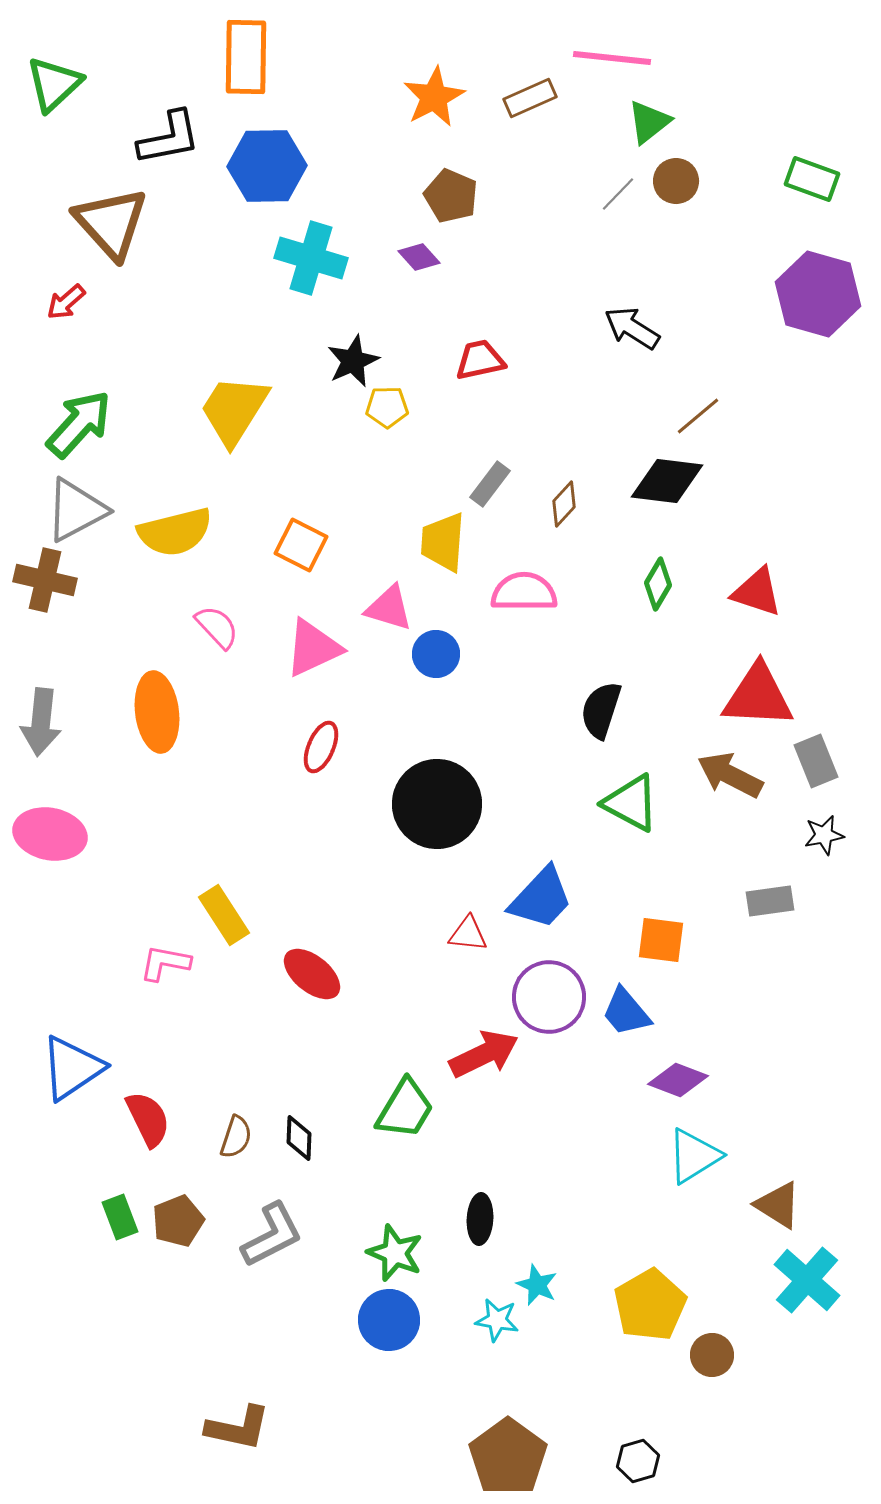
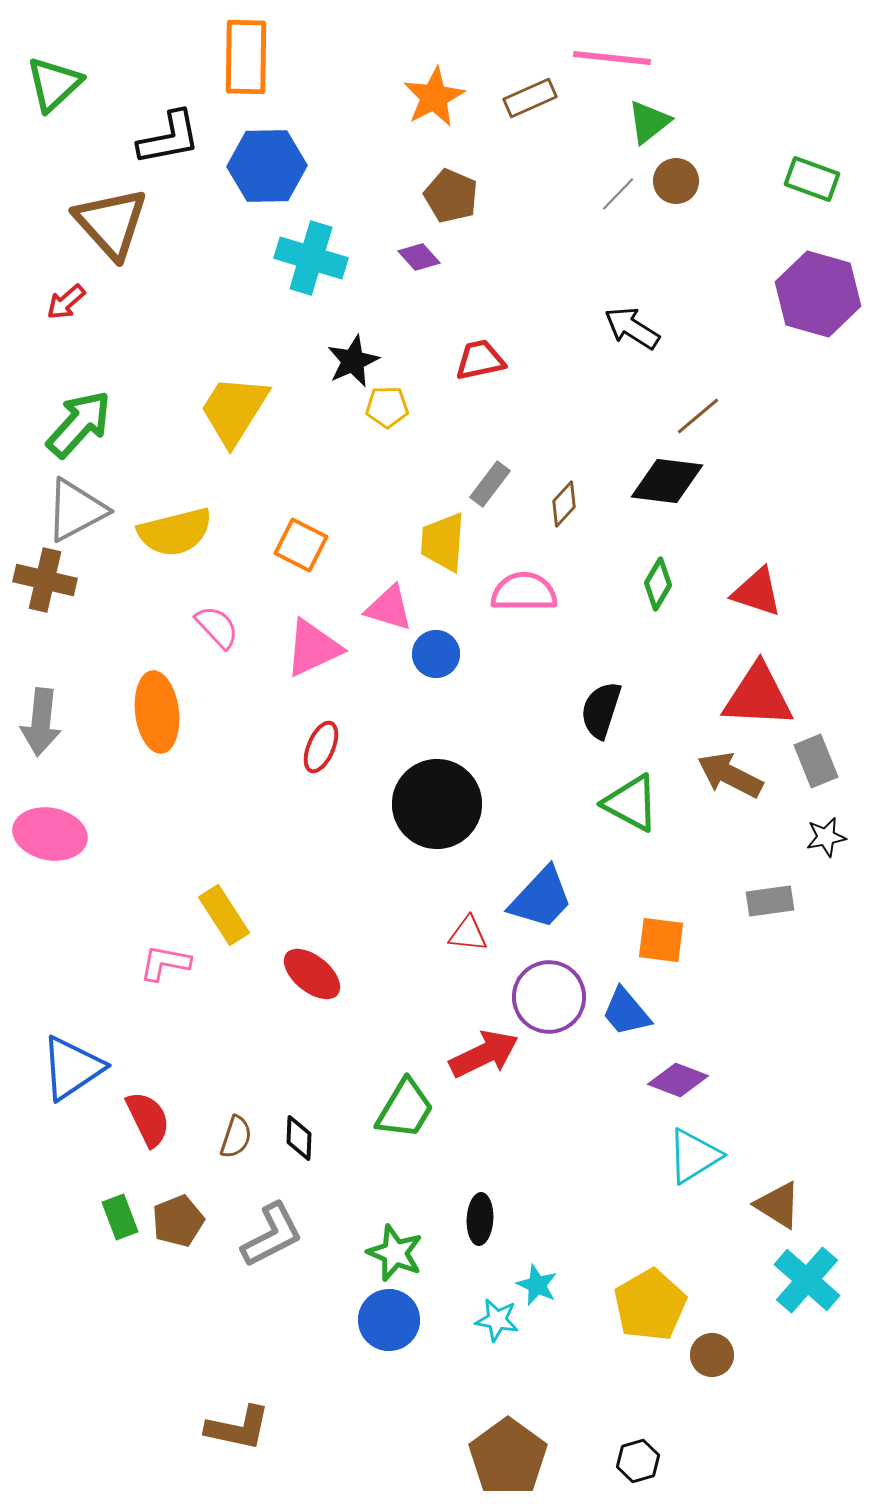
black star at (824, 835): moved 2 px right, 2 px down
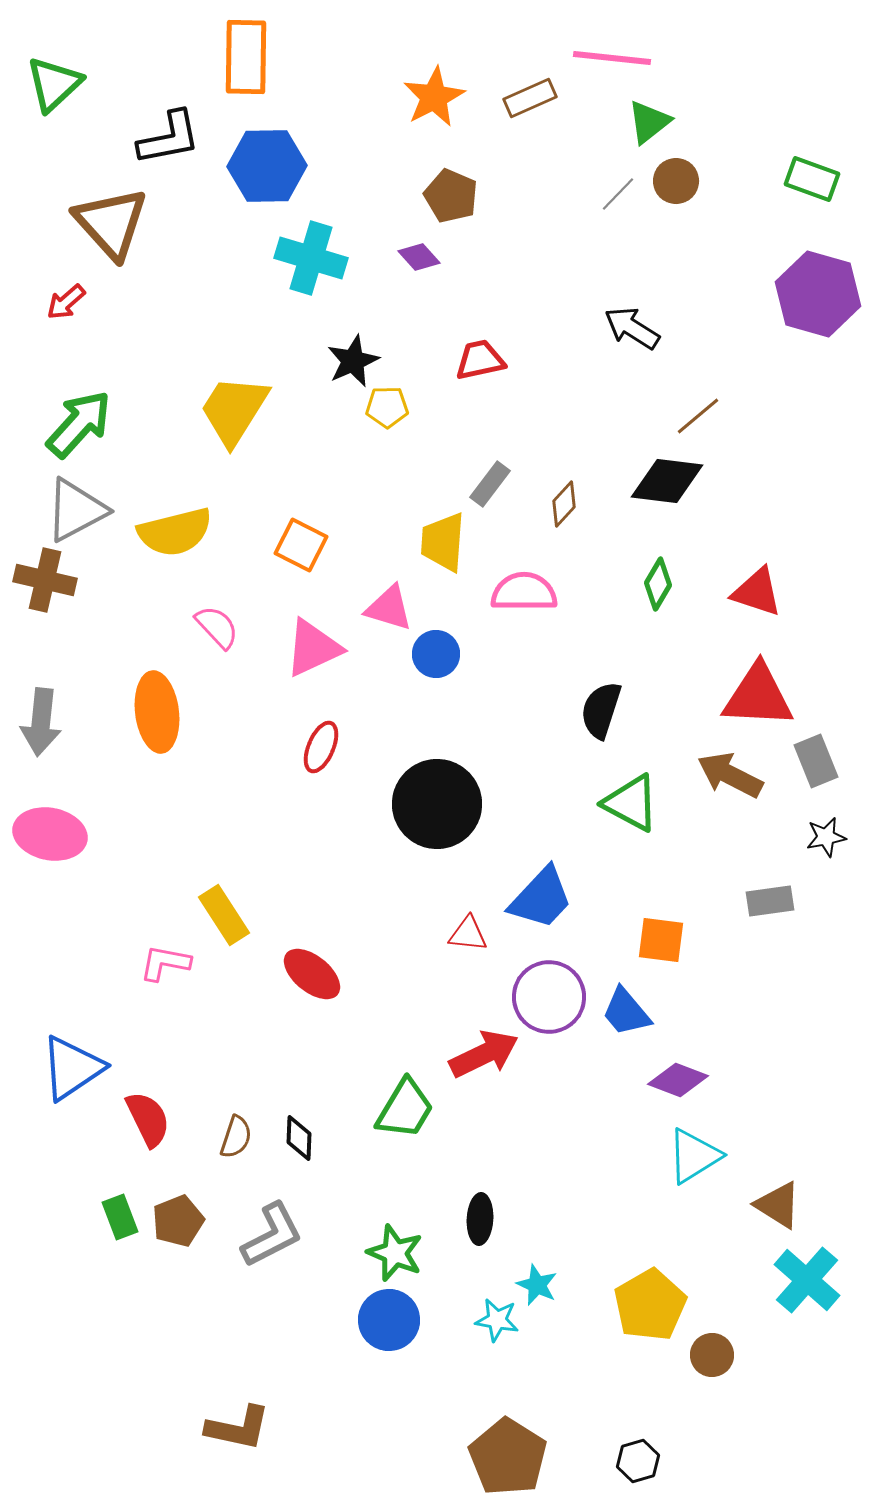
brown pentagon at (508, 1457): rotated 4 degrees counterclockwise
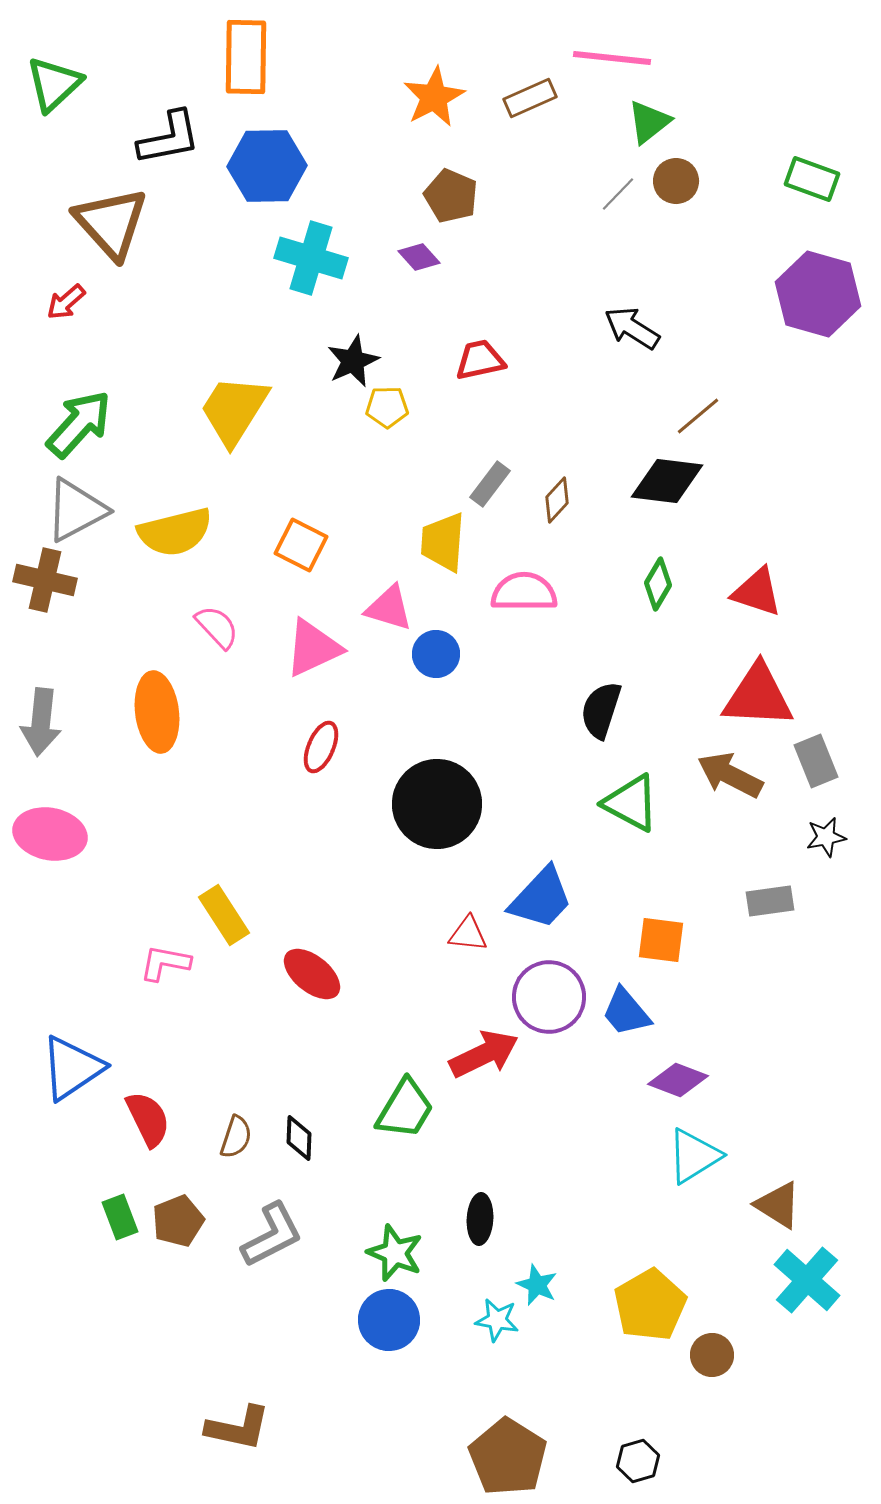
brown diamond at (564, 504): moved 7 px left, 4 px up
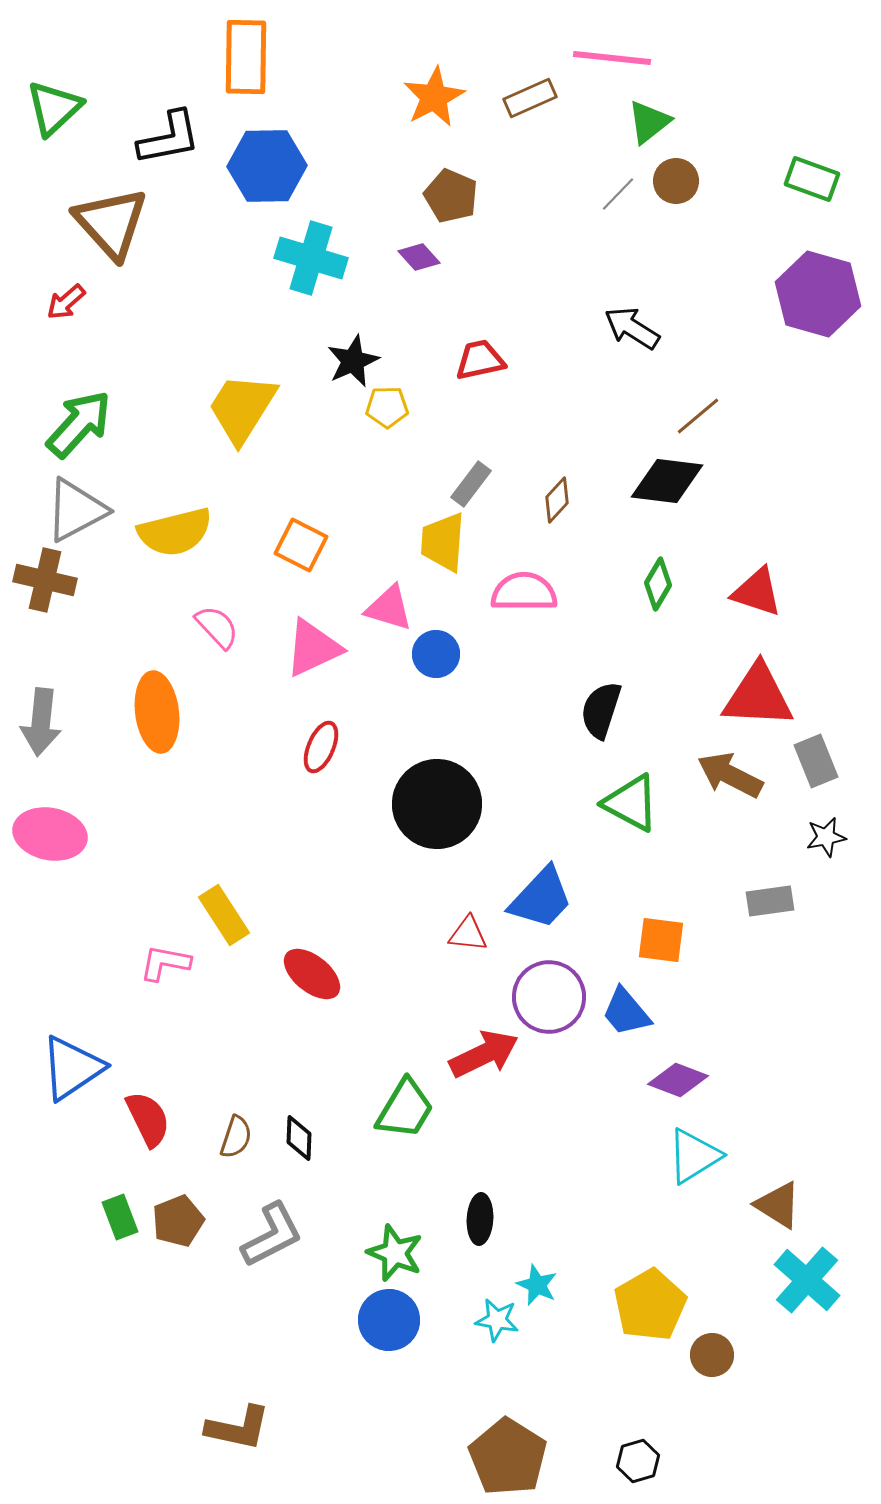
green triangle at (54, 84): moved 24 px down
yellow trapezoid at (234, 410): moved 8 px right, 2 px up
gray rectangle at (490, 484): moved 19 px left
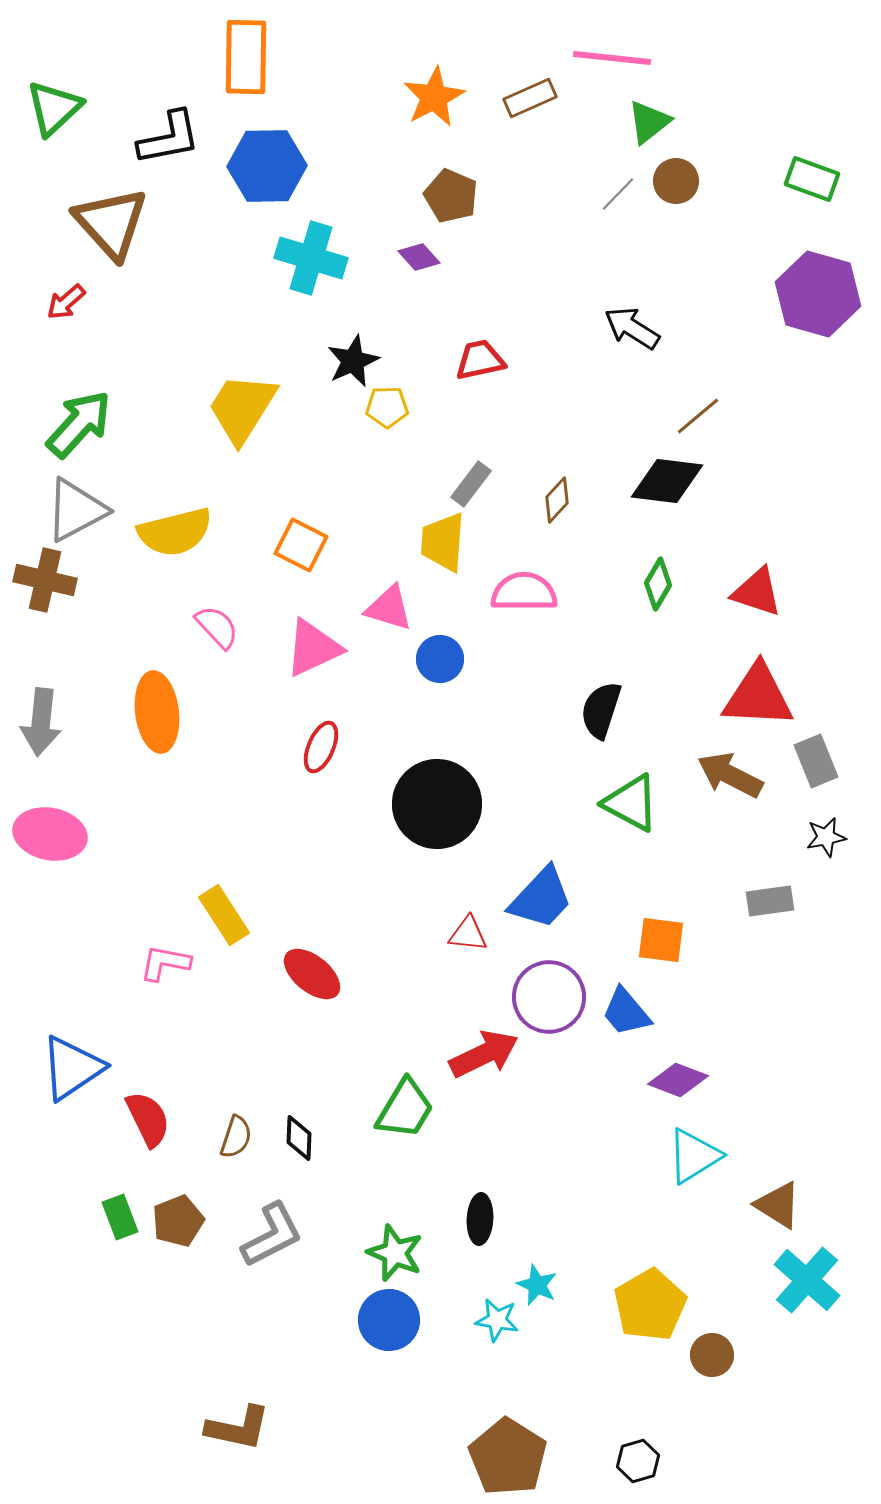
blue circle at (436, 654): moved 4 px right, 5 px down
